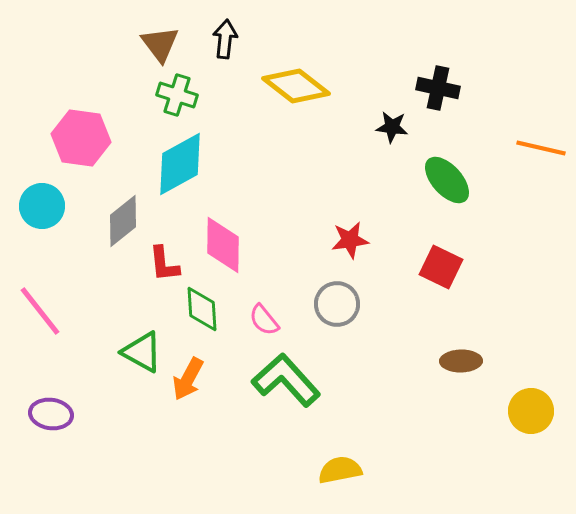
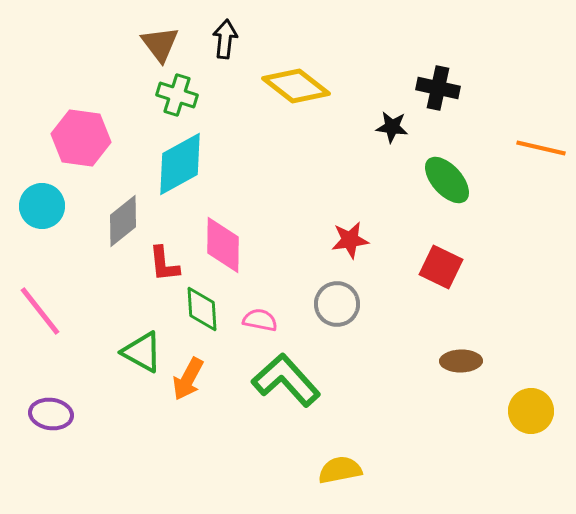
pink semicircle: moved 4 px left; rotated 140 degrees clockwise
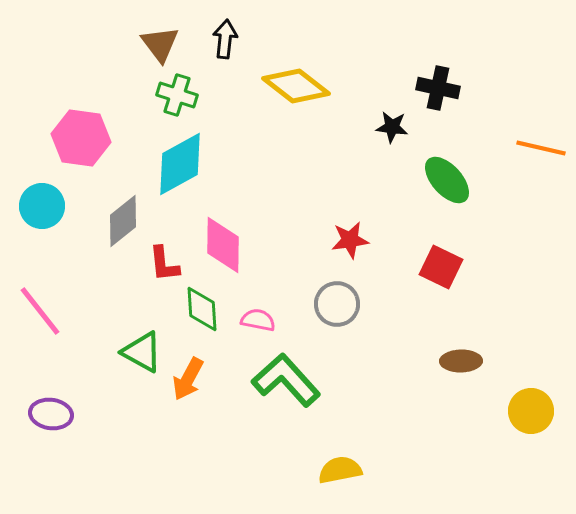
pink semicircle: moved 2 px left
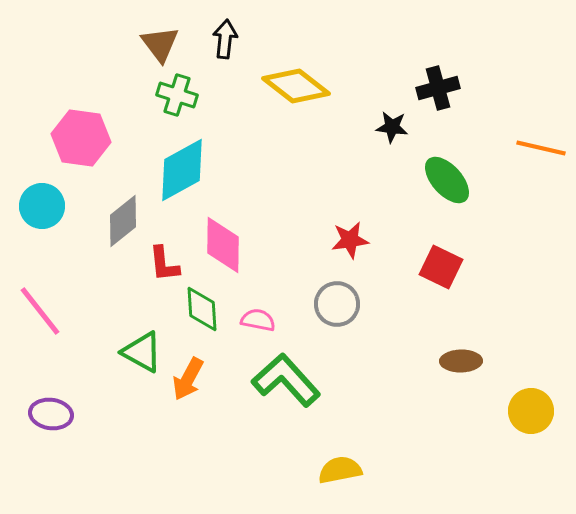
black cross: rotated 27 degrees counterclockwise
cyan diamond: moved 2 px right, 6 px down
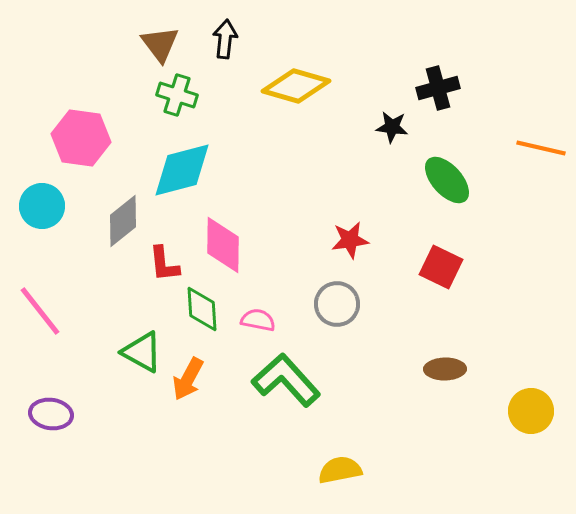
yellow diamond: rotated 22 degrees counterclockwise
cyan diamond: rotated 14 degrees clockwise
brown ellipse: moved 16 px left, 8 px down
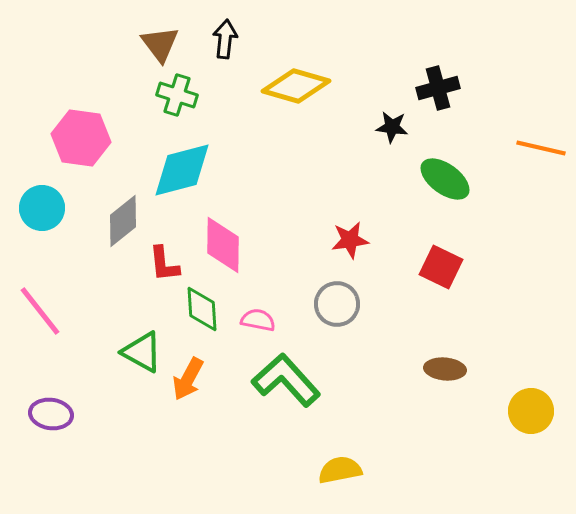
green ellipse: moved 2 px left, 1 px up; rotated 12 degrees counterclockwise
cyan circle: moved 2 px down
brown ellipse: rotated 6 degrees clockwise
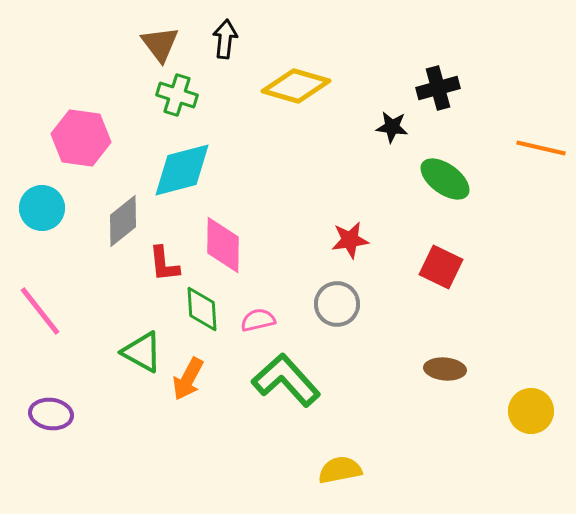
pink semicircle: rotated 24 degrees counterclockwise
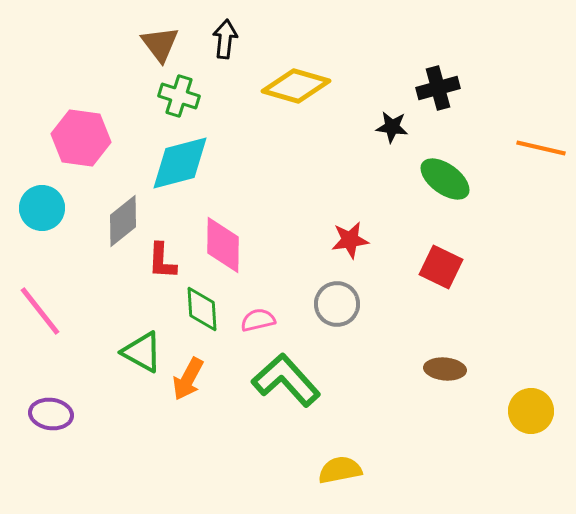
green cross: moved 2 px right, 1 px down
cyan diamond: moved 2 px left, 7 px up
red L-shape: moved 2 px left, 3 px up; rotated 9 degrees clockwise
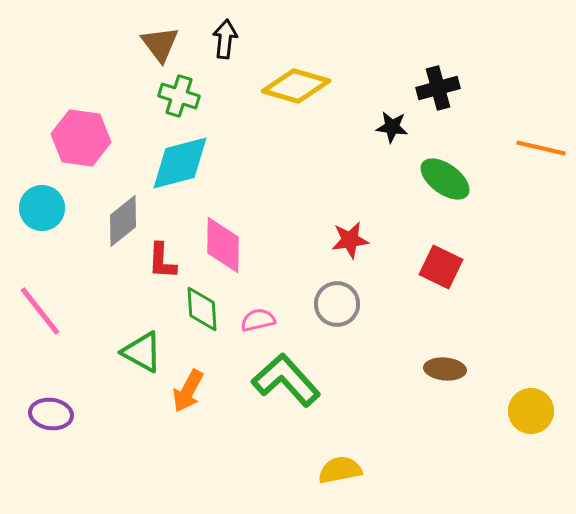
orange arrow: moved 12 px down
